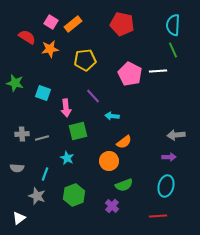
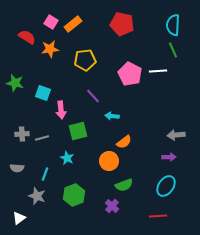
pink arrow: moved 5 px left, 2 px down
cyan ellipse: rotated 20 degrees clockwise
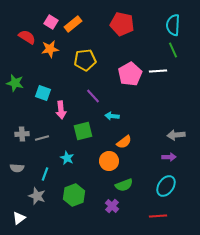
pink pentagon: rotated 15 degrees clockwise
green square: moved 5 px right
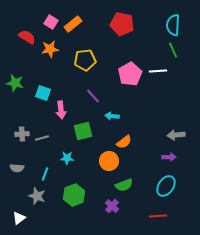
cyan star: rotated 24 degrees counterclockwise
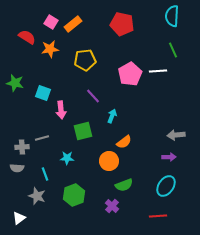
cyan semicircle: moved 1 px left, 9 px up
cyan arrow: rotated 104 degrees clockwise
gray cross: moved 13 px down
cyan line: rotated 40 degrees counterclockwise
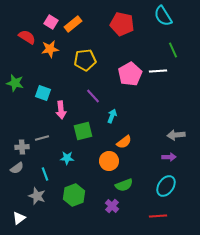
cyan semicircle: moved 9 px left; rotated 35 degrees counterclockwise
gray semicircle: rotated 40 degrees counterclockwise
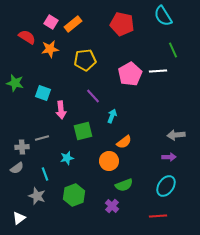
cyan star: rotated 16 degrees counterclockwise
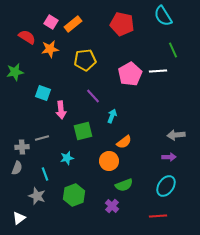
green star: moved 11 px up; rotated 24 degrees counterclockwise
gray semicircle: rotated 32 degrees counterclockwise
